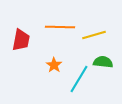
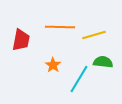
orange star: moved 1 px left
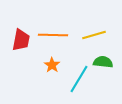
orange line: moved 7 px left, 8 px down
orange star: moved 1 px left
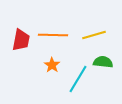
cyan line: moved 1 px left
